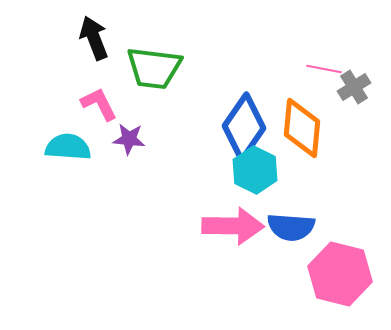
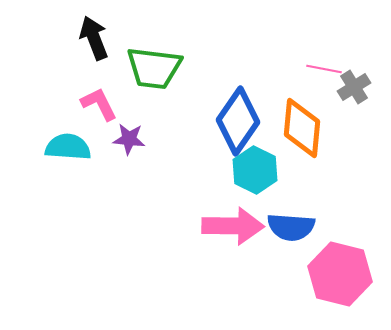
blue diamond: moved 6 px left, 6 px up
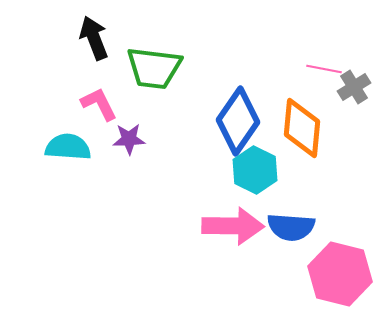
purple star: rotated 8 degrees counterclockwise
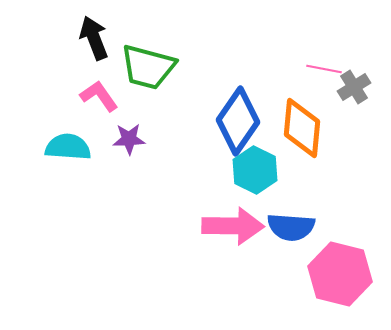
green trapezoid: moved 6 px left, 1 px up; rotated 8 degrees clockwise
pink L-shape: moved 8 px up; rotated 9 degrees counterclockwise
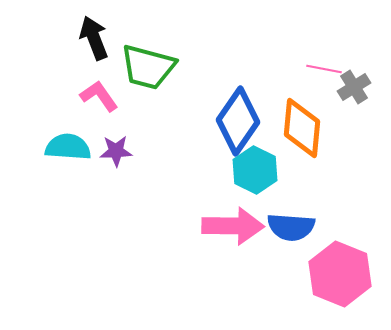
purple star: moved 13 px left, 12 px down
pink hexagon: rotated 8 degrees clockwise
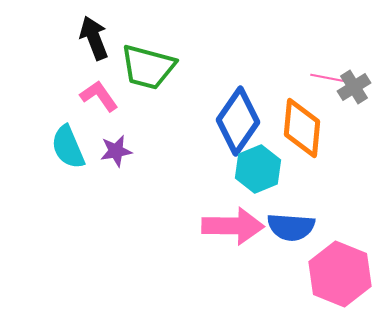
pink line: moved 4 px right, 9 px down
cyan semicircle: rotated 117 degrees counterclockwise
purple star: rotated 8 degrees counterclockwise
cyan hexagon: moved 3 px right, 1 px up; rotated 12 degrees clockwise
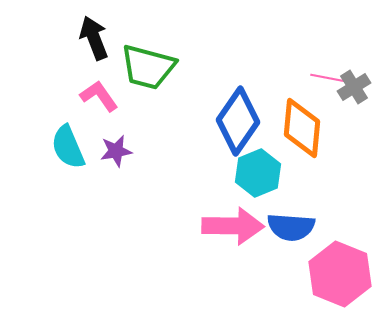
cyan hexagon: moved 4 px down
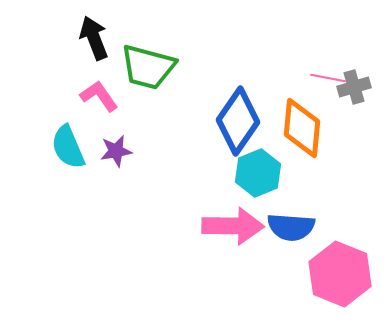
gray cross: rotated 16 degrees clockwise
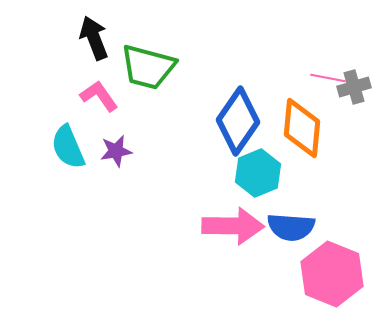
pink hexagon: moved 8 px left
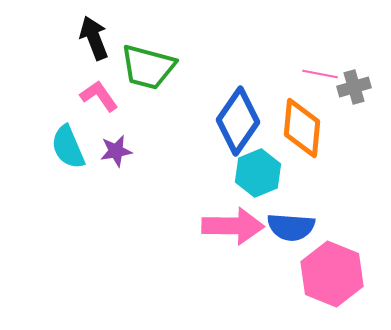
pink line: moved 8 px left, 4 px up
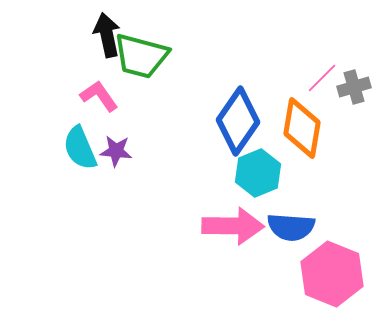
black arrow: moved 13 px right, 3 px up; rotated 9 degrees clockwise
green trapezoid: moved 7 px left, 11 px up
pink line: moved 2 px right, 4 px down; rotated 56 degrees counterclockwise
orange diamond: rotated 4 degrees clockwise
cyan semicircle: moved 12 px right, 1 px down
purple star: rotated 16 degrees clockwise
